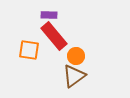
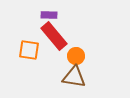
brown triangle: moved 1 px down; rotated 45 degrees clockwise
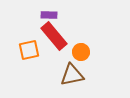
orange square: rotated 20 degrees counterclockwise
orange circle: moved 5 px right, 4 px up
brown triangle: moved 2 px left, 2 px up; rotated 20 degrees counterclockwise
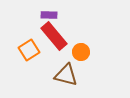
orange square: rotated 20 degrees counterclockwise
brown triangle: moved 6 px left; rotated 25 degrees clockwise
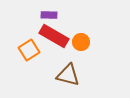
red rectangle: rotated 20 degrees counterclockwise
orange circle: moved 10 px up
brown triangle: moved 2 px right
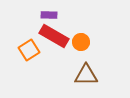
brown triangle: moved 18 px right; rotated 15 degrees counterclockwise
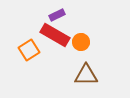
purple rectangle: moved 8 px right; rotated 28 degrees counterclockwise
red rectangle: moved 1 px right, 1 px up
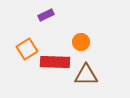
purple rectangle: moved 11 px left
red rectangle: moved 27 px down; rotated 28 degrees counterclockwise
orange square: moved 2 px left, 1 px up
